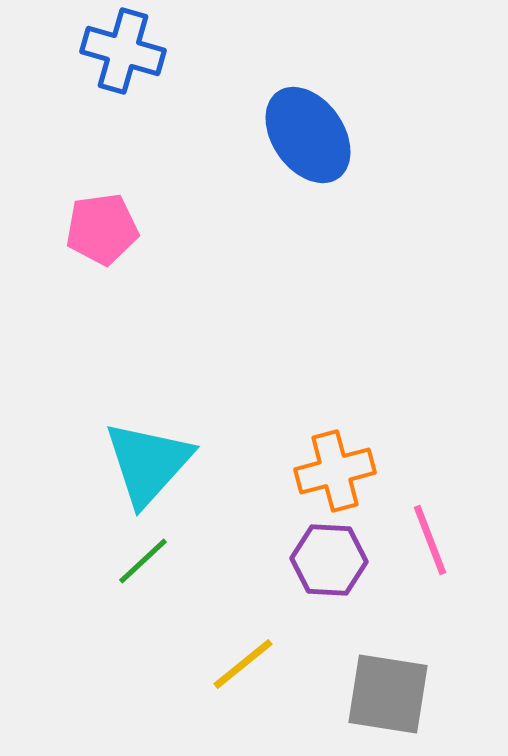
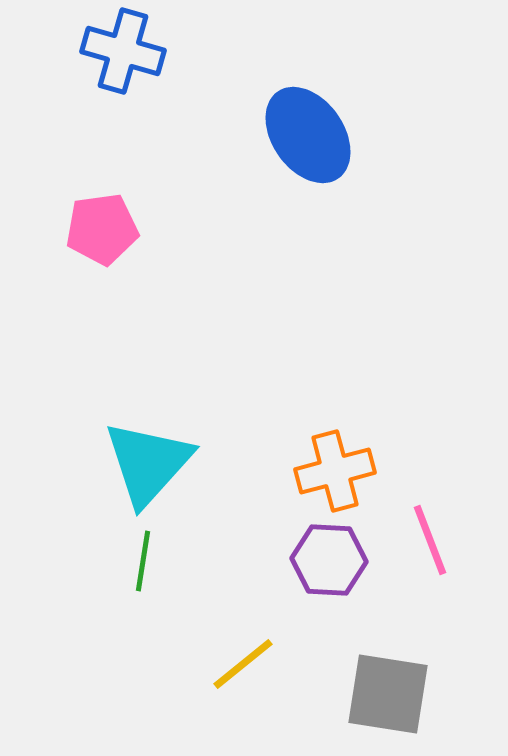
green line: rotated 38 degrees counterclockwise
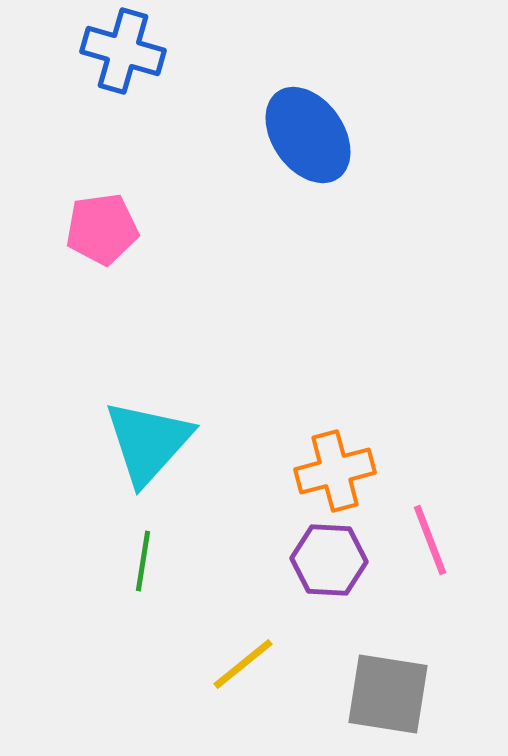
cyan triangle: moved 21 px up
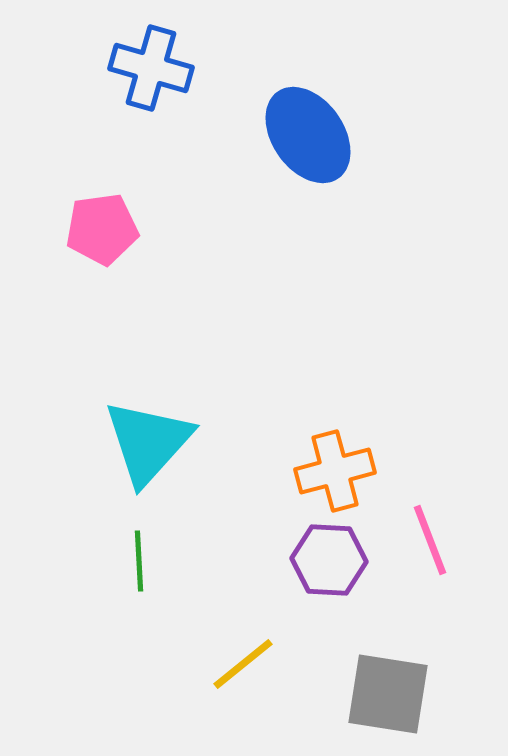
blue cross: moved 28 px right, 17 px down
green line: moved 4 px left; rotated 12 degrees counterclockwise
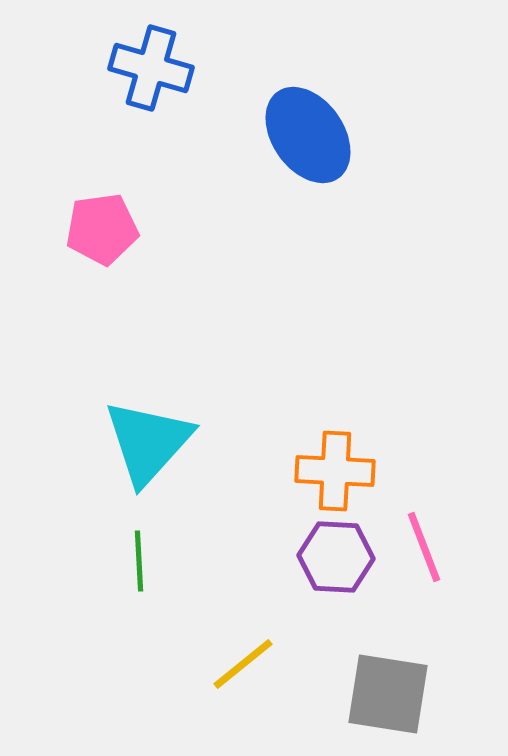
orange cross: rotated 18 degrees clockwise
pink line: moved 6 px left, 7 px down
purple hexagon: moved 7 px right, 3 px up
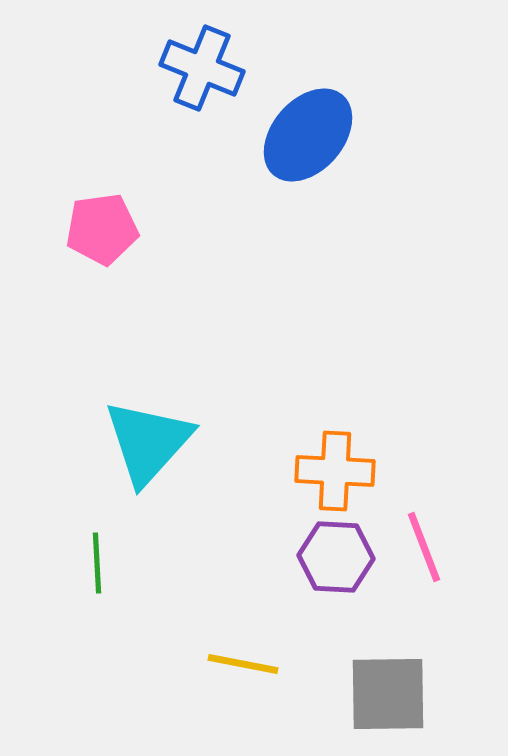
blue cross: moved 51 px right; rotated 6 degrees clockwise
blue ellipse: rotated 76 degrees clockwise
green line: moved 42 px left, 2 px down
yellow line: rotated 50 degrees clockwise
gray square: rotated 10 degrees counterclockwise
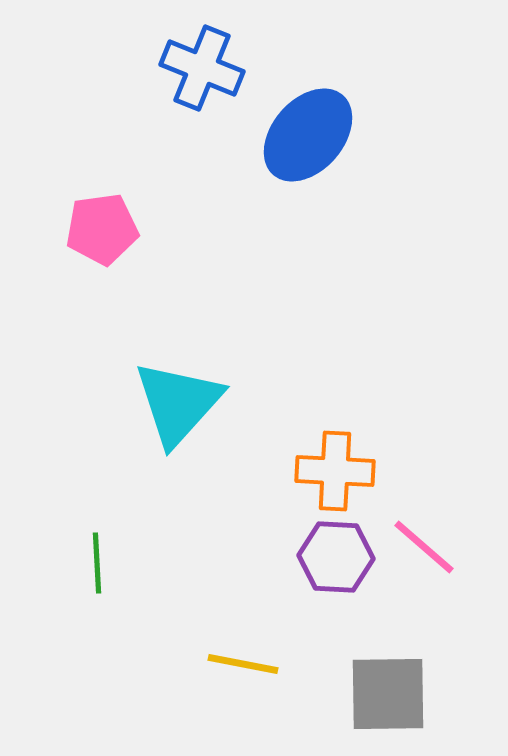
cyan triangle: moved 30 px right, 39 px up
pink line: rotated 28 degrees counterclockwise
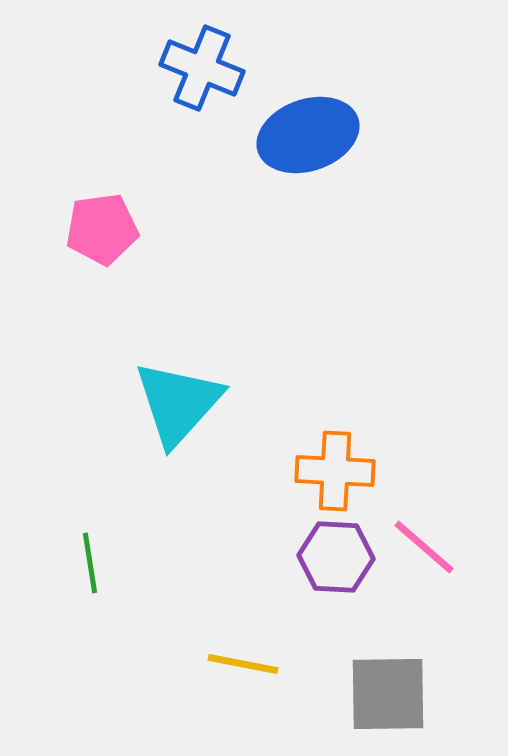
blue ellipse: rotated 30 degrees clockwise
green line: moved 7 px left; rotated 6 degrees counterclockwise
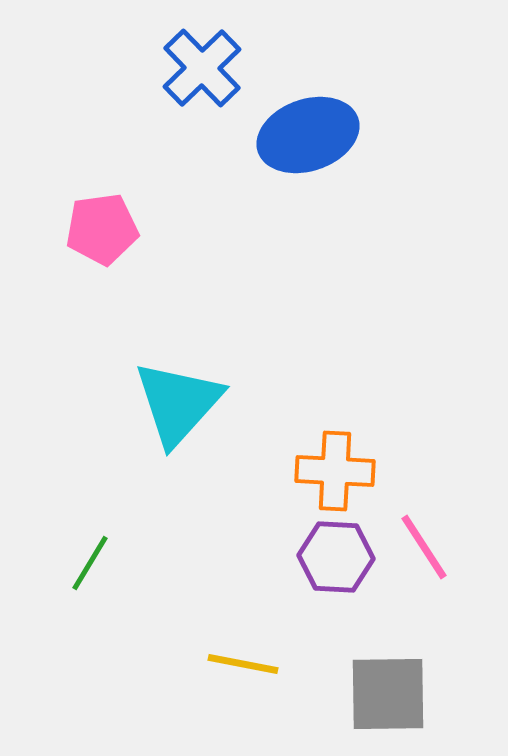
blue cross: rotated 24 degrees clockwise
pink line: rotated 16 degrees clockwise
green line: rotated 40 degrees clockwise
